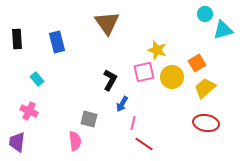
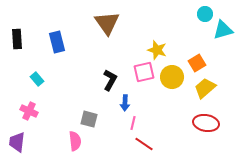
blue arrow: moved 3 px right, 1 px up; rotated 28 degrees counterclockwise
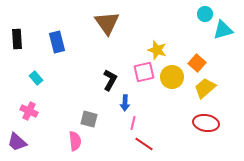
orange square: rotated 18 degrees counterclockwise
cyan rectangle: moved 1 px left, 1 px up
purple trapezoid: rotated 55 degrees counterclockwise
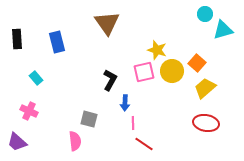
yellow circle: moved 6 px up
pink line: rotated 16 degrees counterclockwise
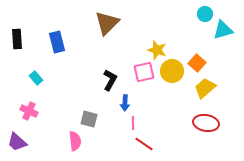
brown triangle: rotated 20 degrees clockwise
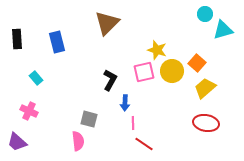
pink semicircle: moved 3 px right
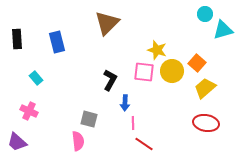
pink square: rotated 20 degrees clockwise
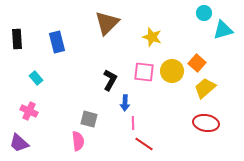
cyan circle: moved 1 px left, 1 px up
yellow star: moved 5 px left, 13 px up
purple trapezoid: moved 2 px right, 1 px down
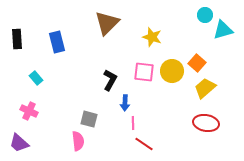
cyan circle: moved 1 px right, 2 px down
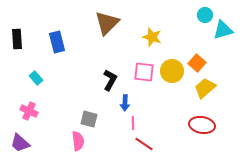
red ellipse: moved 4 px left, 2 px down
purple trapezoid: moved 1 px right
